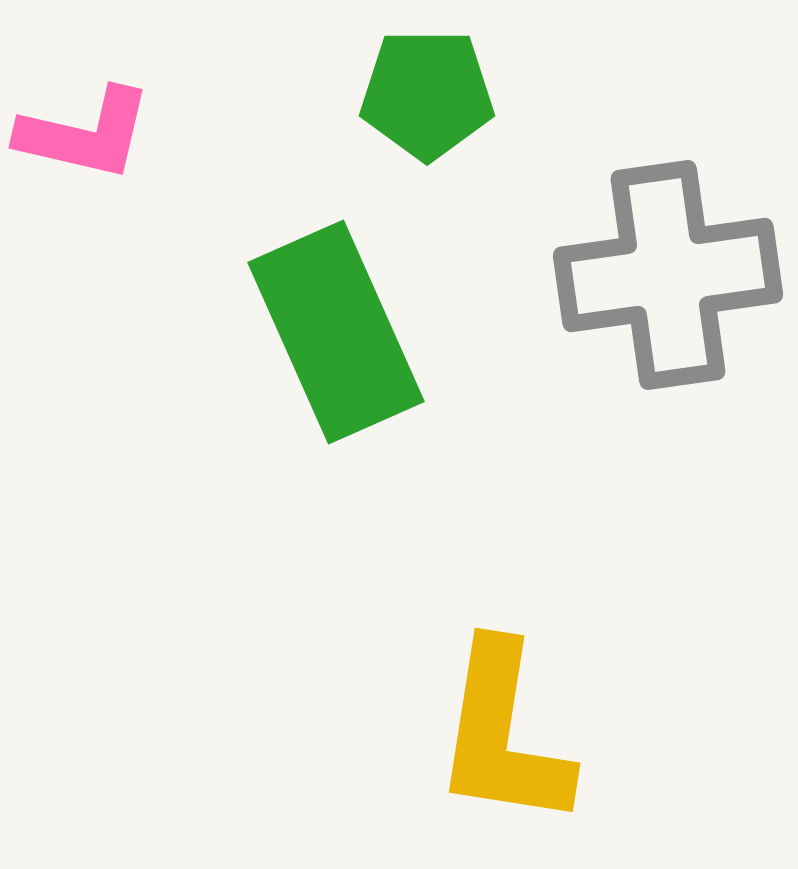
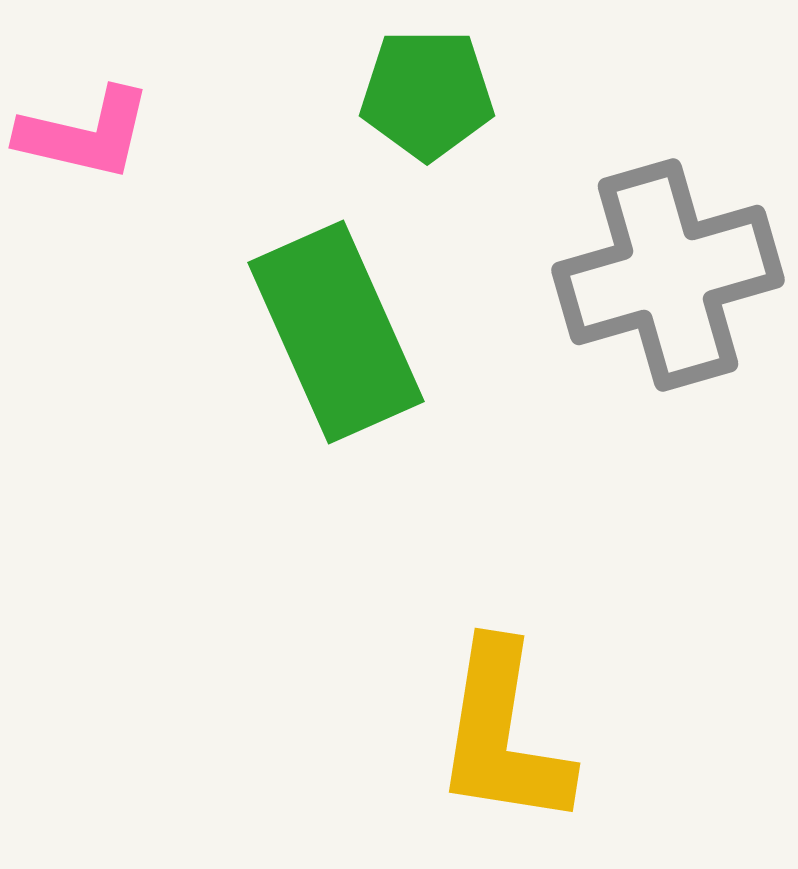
gray cross: rotated 8 degrees counterclockwise
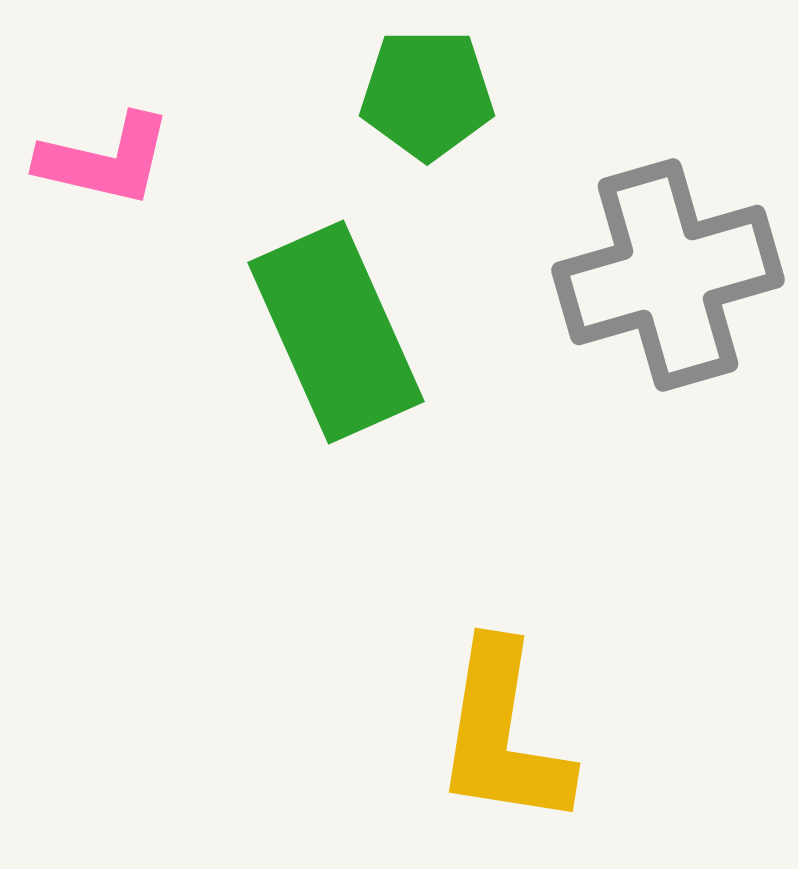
pink L-shape: moved 20 px right, 26 px down
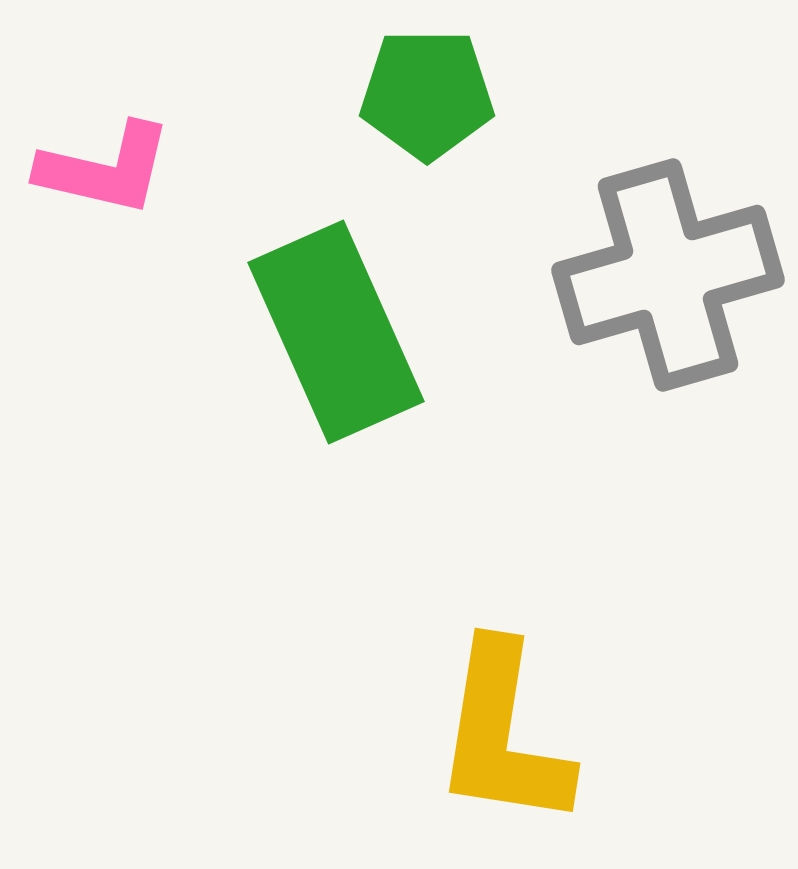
pink L-shape: moved 9 px down
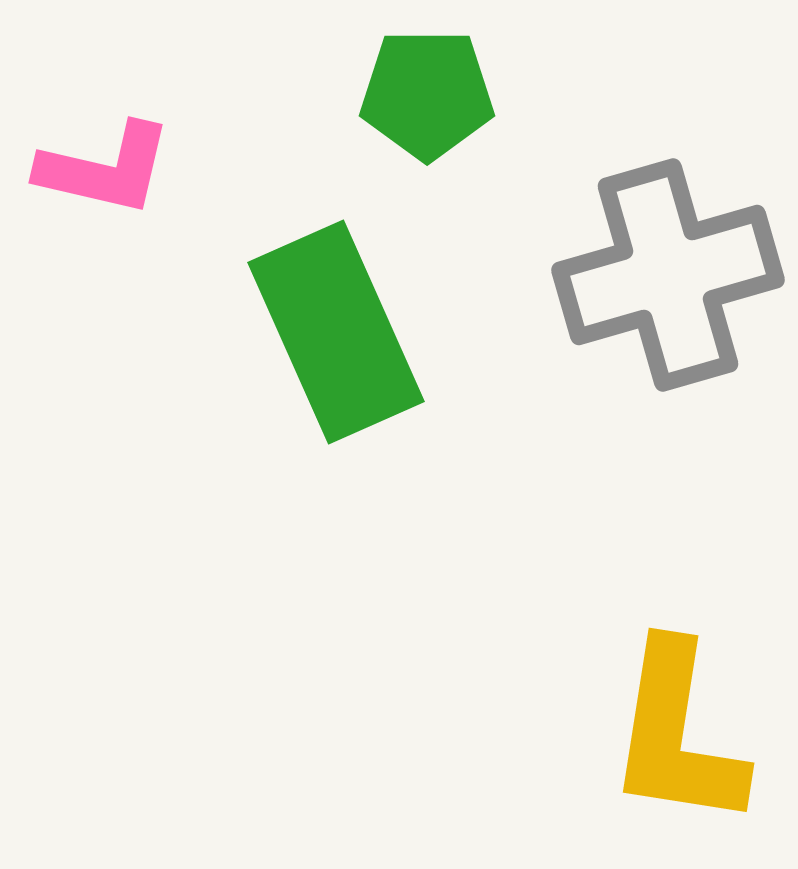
yellow L-shape: moved 174 px right
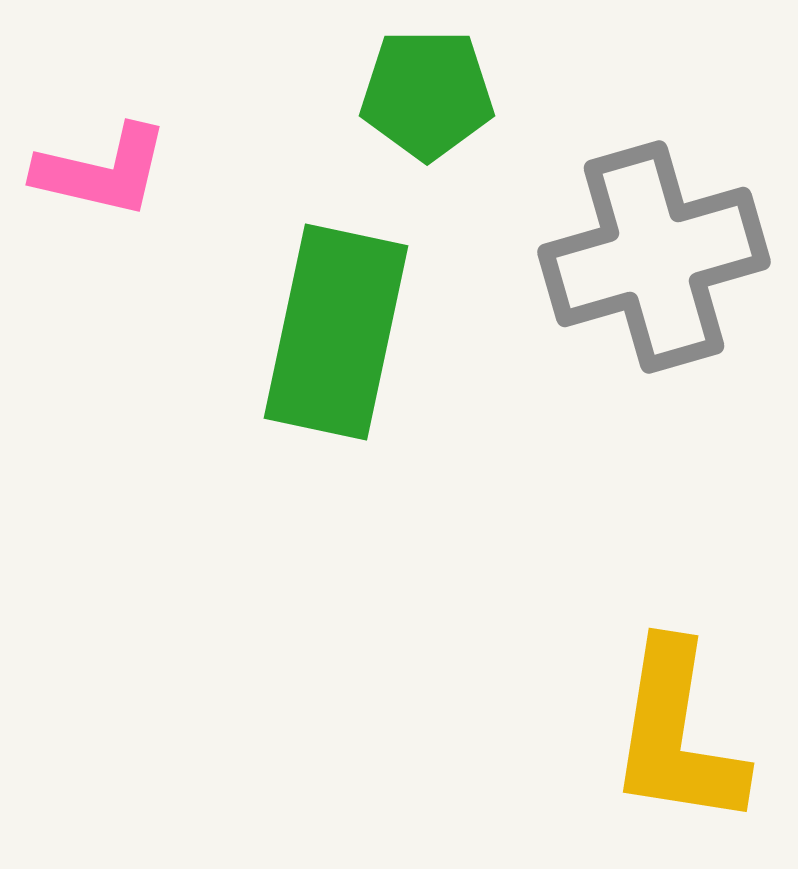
pink L-shape: moved 3 px left, 2 px down
gray cross: moved 14 px left, 18 px up
green rectangle: rotated 36 degrees clockwise
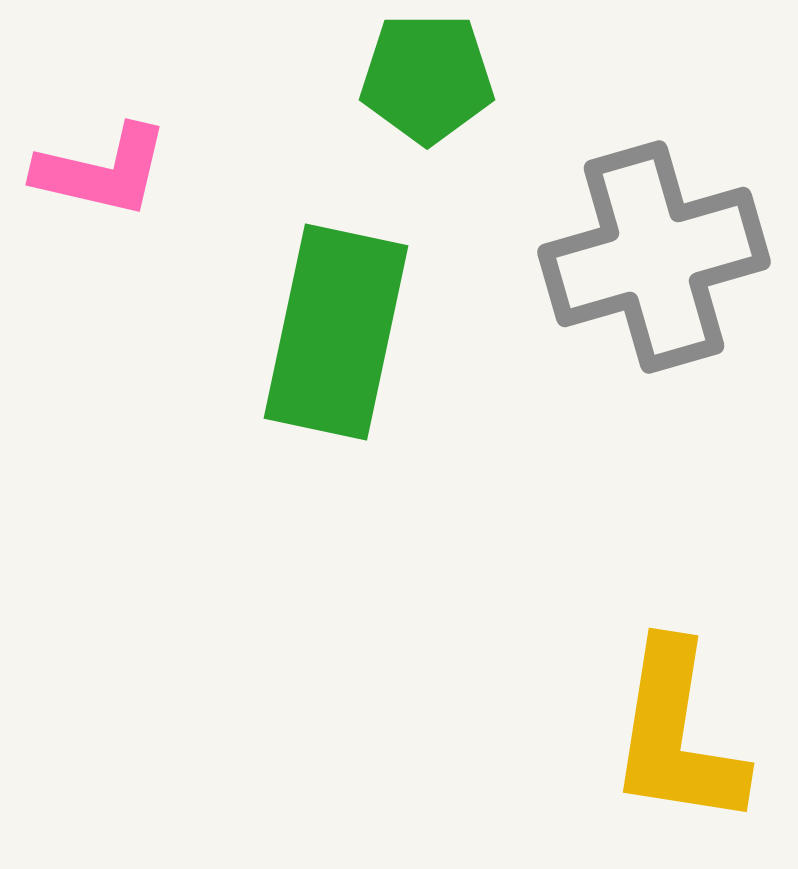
green pentagon: moved 16 px up
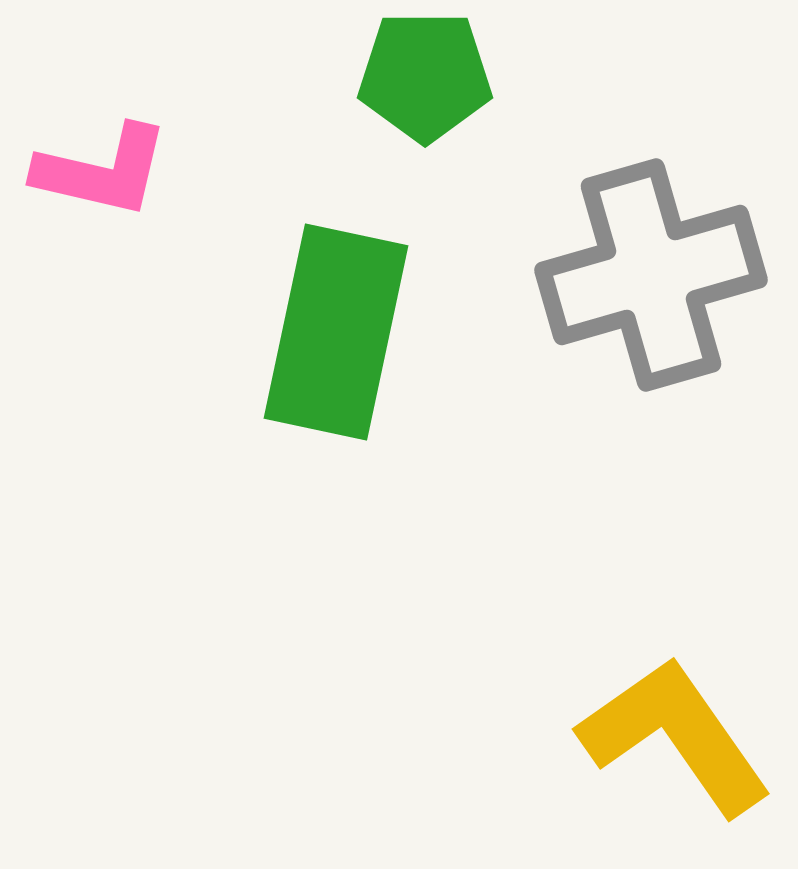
green pentagon: moved 2 px left, 2 px up
gray cross: moved 3 px left, 18 px down
yellow L-shape: moved 2 px left, 1 px down; rotated 136 degrees clockwise
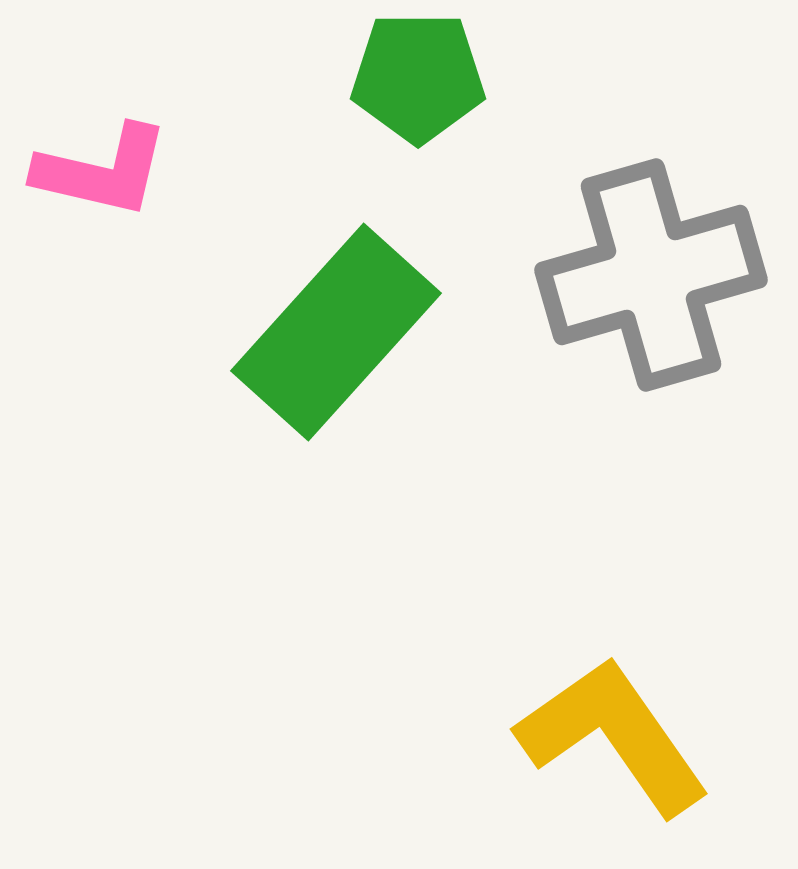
green pentagon: moved 7 px left, 1 px down
green rectangle: rotated 30 degrees clockwise
yellow L-shape: moved 62 px left
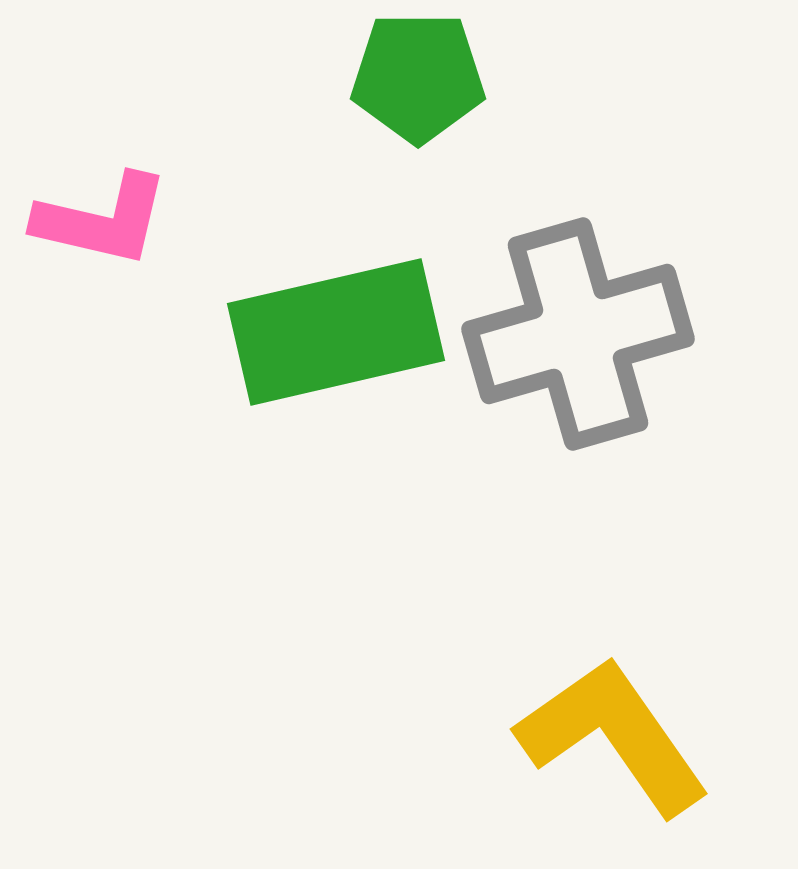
pink L-shape: moved 49 px down
gray cross: moved 73 px left, 59 px down
green rectangle: rotated 35 degrees clockwise
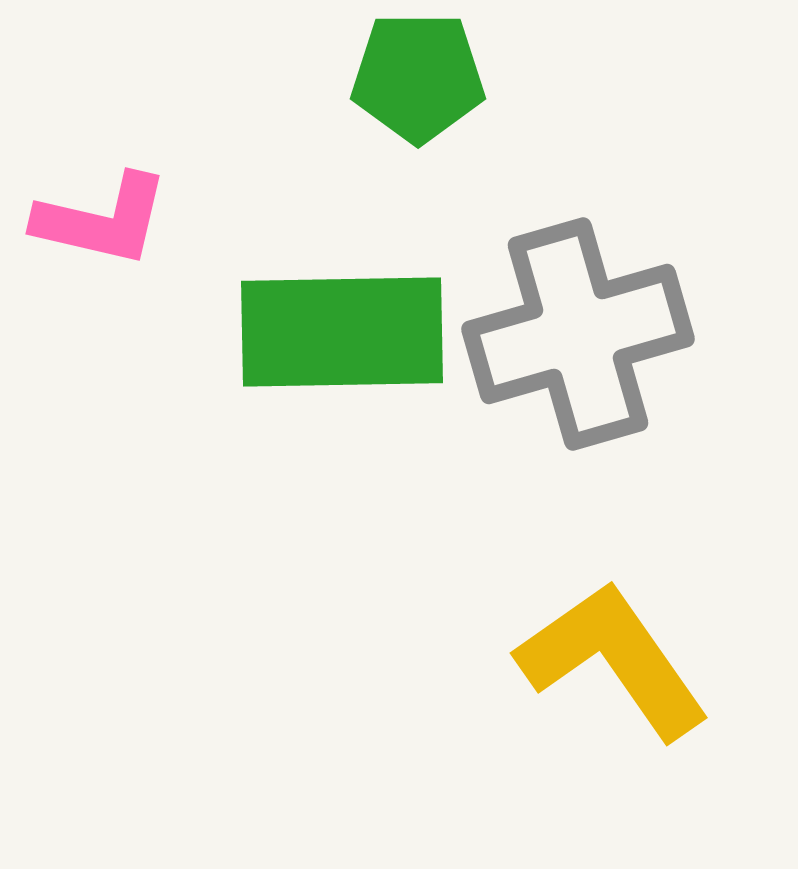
green rectangle: moved 6 px right; rotated 12 degrees clockwise
yellow L-shape: moved 76 px up
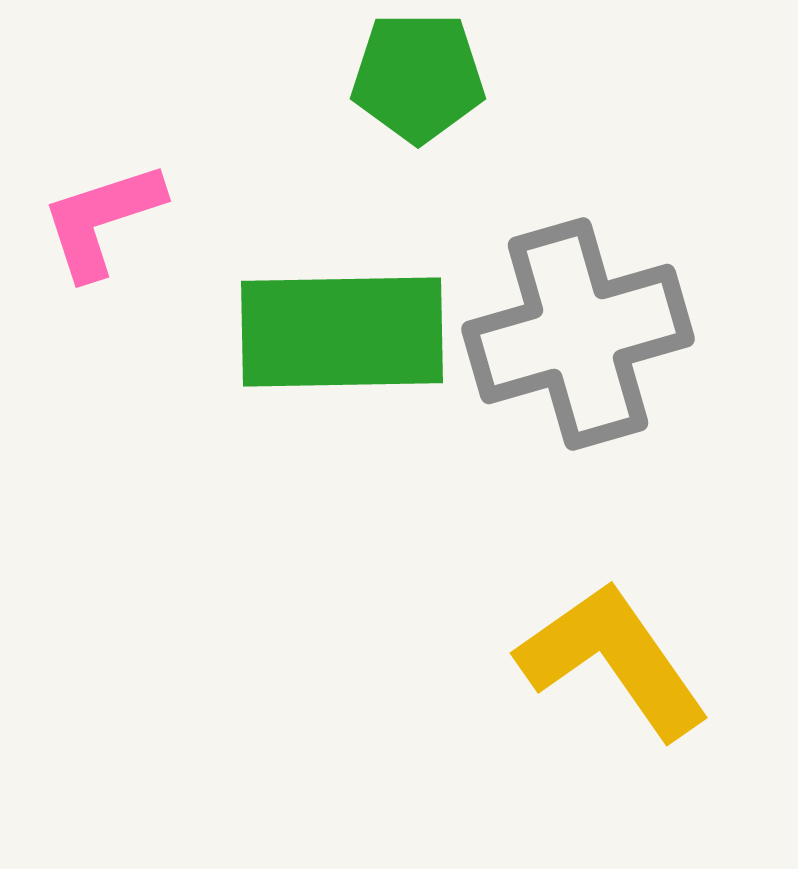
pink L-shape: rotated 149 degrees clockwise
